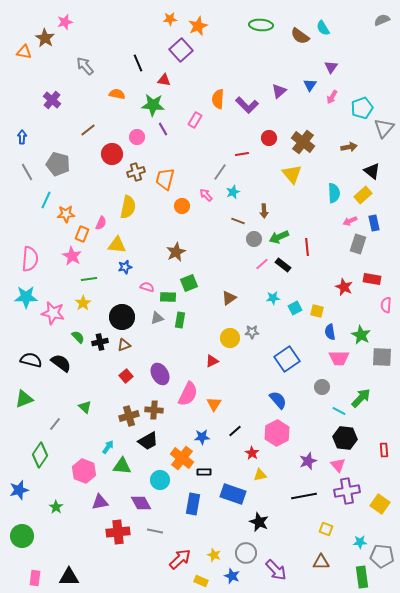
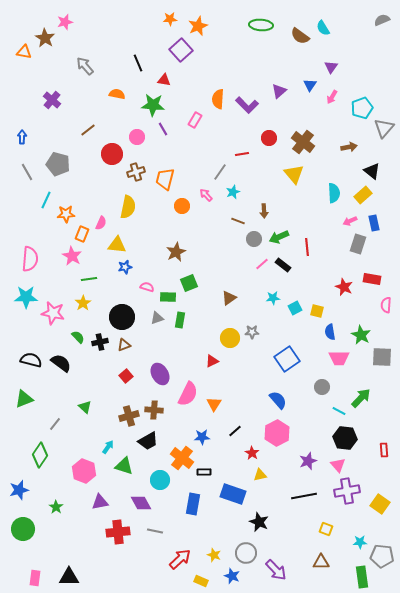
yellow triangle at (292, 174): moved 2 px right
green triangle at (122, 466): moved 2 px right; rotated 12 degrees clockwise
green circle at (22, 536): moved 1 px right, 7 px up
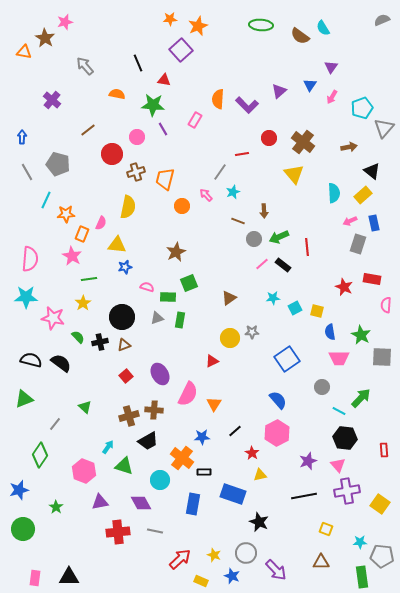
pink star at (53, 313): moved 5 px down
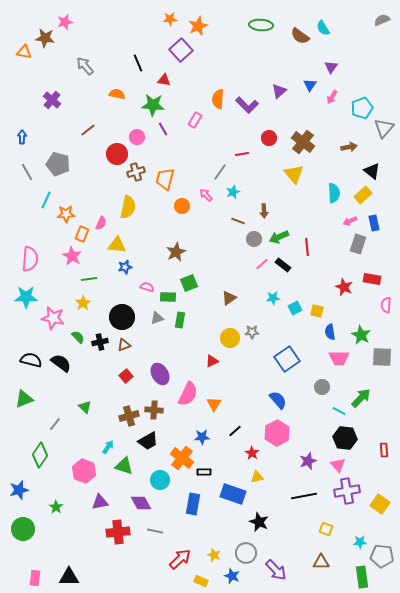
brown star at (45, 38): rotated 24 degrees counterclockwise
red circle at (112, 154): moved 5 px right
yellow triangle at (260, 475): moved 3 px left, 2 px down
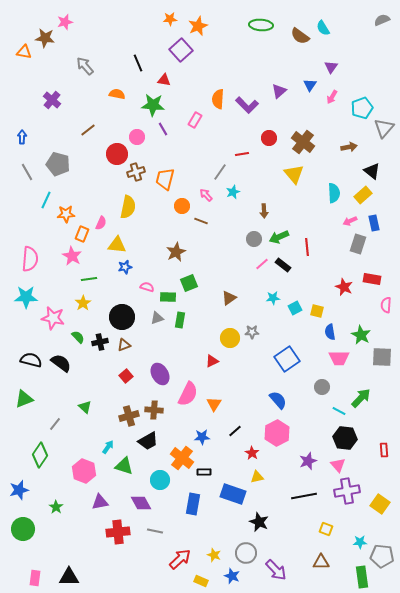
brown line at (238, 221): moved 37 px left
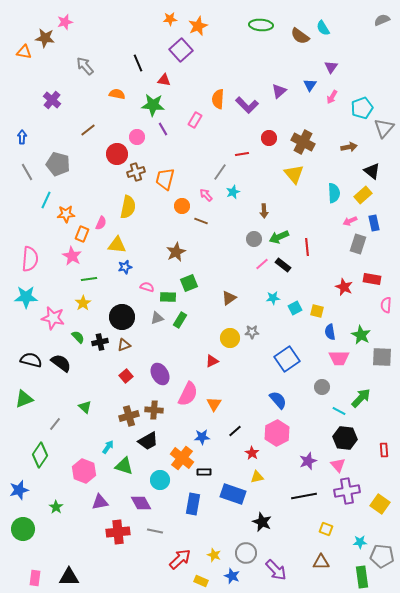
brown cross at (303, 142): rotated 10 degrees counterclockwise
green rectangle at (180, 320): rotated 21 degrees clockwise
black star at (259, 522): moved 3 px right
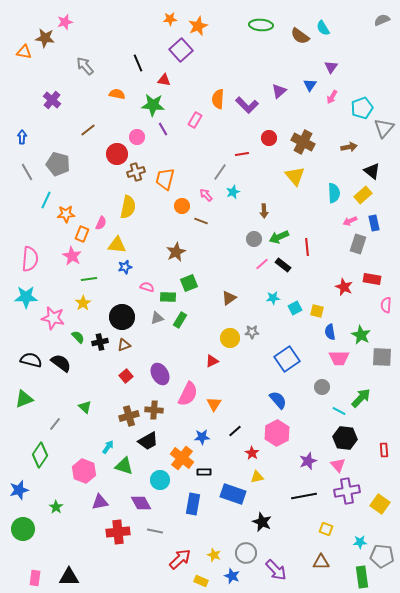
yellow triangle at (294, 174): moved 1 px right, 2 px down
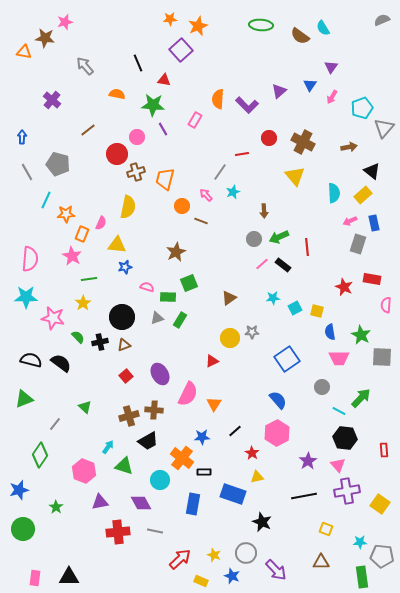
purple star at (308, 461): rotated 12 degrees counterclockwise
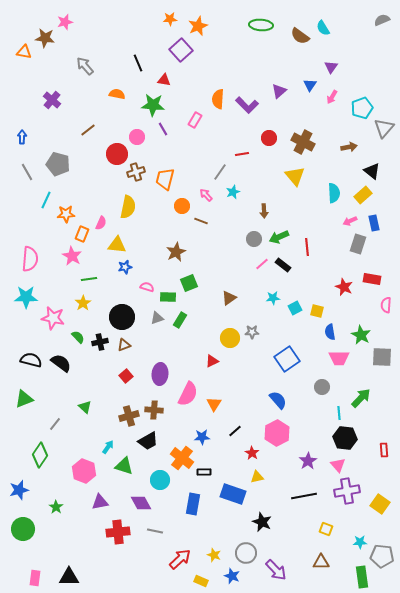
purple ellipse at (160, 374): rotated 35 degrees clockwise
cyan line at (339, 411): moved 2 px down; rotated 56 degrees clockwise
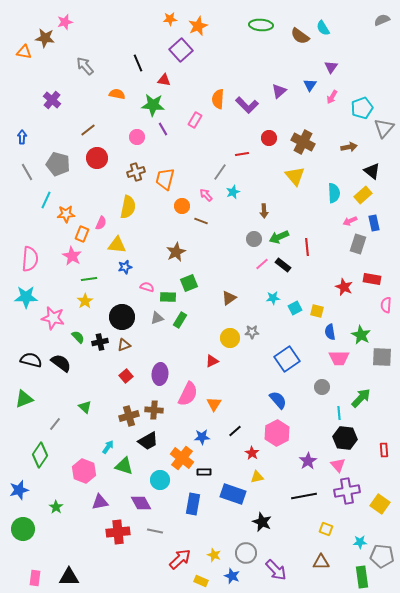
red circle at (117, 154): moved 20 px left, 4 px down
yellow star at (83, 303): moved 2 px right, 2 px up
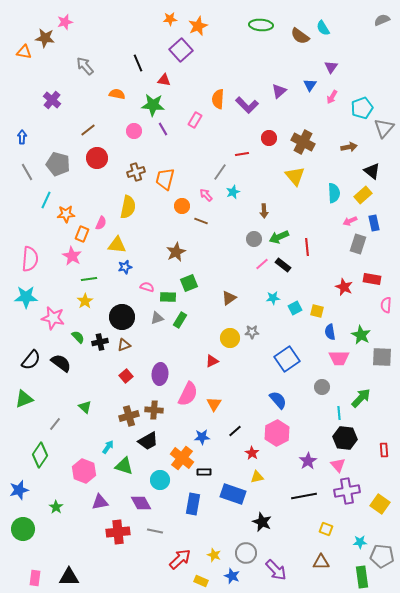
pink circle at (137, 137): moved 3 px left, 6 px up
black semicircle at (31, 360): rotated 115 degrees clockwise
